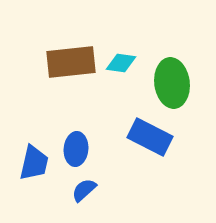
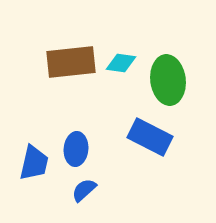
green ellipse: moved 4 px left, 3 px up
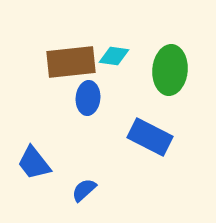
cyan diamond: moved 7 px left, 7 px up
green ellipse: moved 2 px right, 10 px up; rotated 12 degrees clockwise
blue ellipse: moved 12 px right, 51 px up
blue trapezoid: rotated 129 degrees clockwise
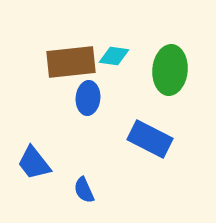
blue rectangle: moved 2 px down
blue semicircle: rotated 72 degrees counterclockwise
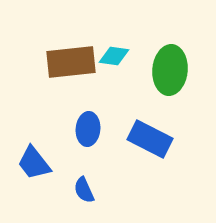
blue ellipse: moved 31 px down
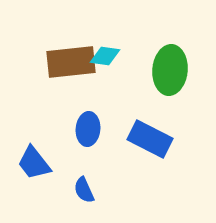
cyan diamond: moved 9 px left
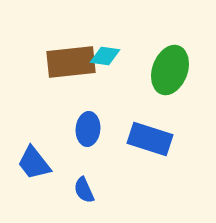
green ellipse: rotated 15 degrees clockwise
blue rectangle: rotated 9 degrees counterclockwise
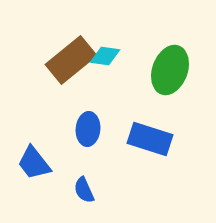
brown rectangle: moved 2 px up; rotated 33 degrees counterclockwise
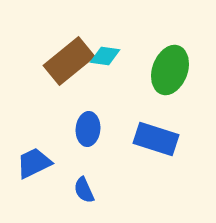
brown rectangle: moved 2 px left, 1 px down
blue rectangle: moved 6 px right
blue trapezoid: rotated 102 degrees clockwise
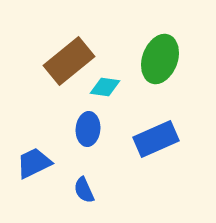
cyan diamond: moved 31 px down
green ellipse: moved 10 px left, 11 px up
blue rectangle: rotated 42 degrees counterclockwise
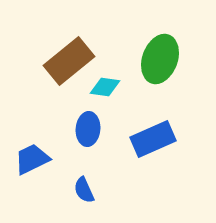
blue rectangle: moved 3 px left
blue trapezoid: moved 2 px left, 4 px up
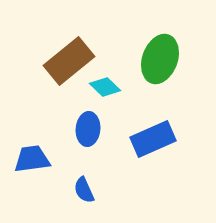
cyan diamond: rotated 36 degrees clockwise
blue trapezoid: rotated 18 degrees clockwise
